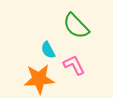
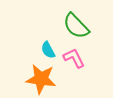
pink L-shape: moved 7 px up
orange star: moved 2 px right; rotated 12 degrees clockwise
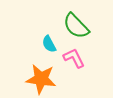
cyan semicircle: moved 1 px right, 6 px up
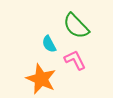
pink L-shape: moved 1 px right, 2 px down
orange star: rotated 16 degrees clockwise
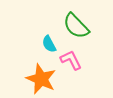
pink L-shape: moved 4 px left
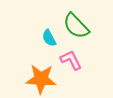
cyan semicircle: moved 6 px up
orange star: rotated 20 degrees counterclockwise
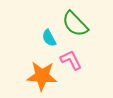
green semicircle: moved 1 px left, 2 px up
orange star: moved 1 px right, 3 px up
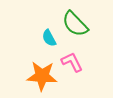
pink L-shape: moved 1 px right, 2 px down
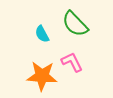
cyan semicircle: moved 7 px left, 4 px up
